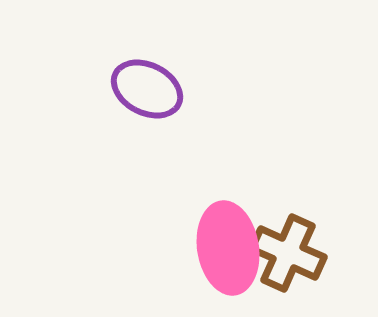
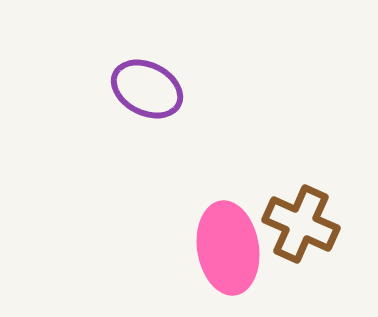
brown cross: moved 13 px right, 29 px up
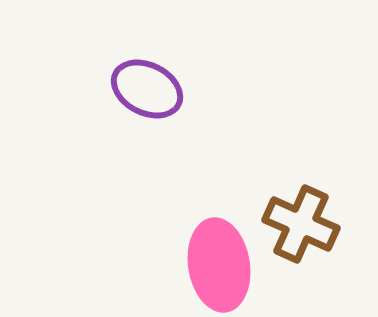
pink ellipse: moved 9 px left, 17 px down
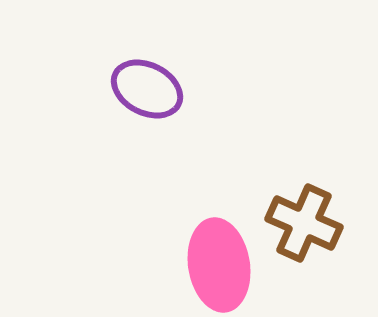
brown cross: moved 3 px right, 1 px up
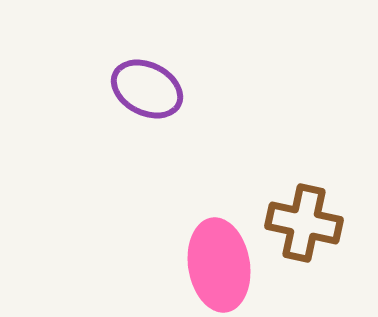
brown cross: rotated 12 degrees counterclockwise
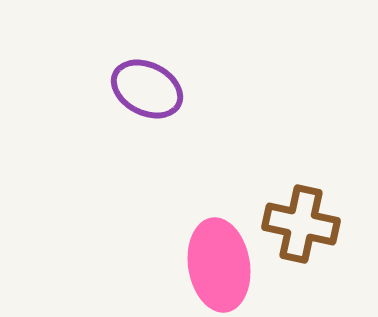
brown cross: moved 3 px left, 1 px down
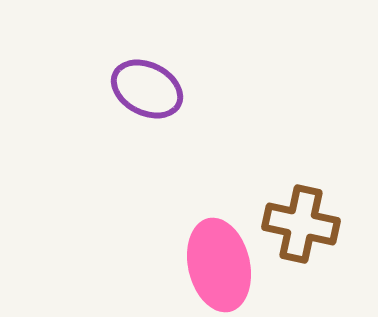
pink ellipse: rotated 4 degrees counterclockwise
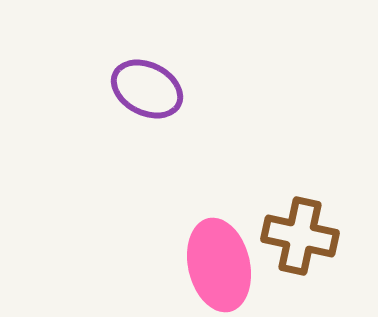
brown cross: moved 1 px left, 12 px down
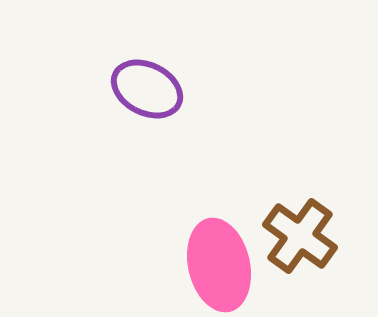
brown cross: rotated 24 degrees clockwise
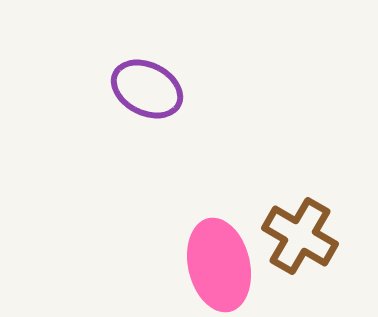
brown cross: rotated 6 degrees counterclockwise
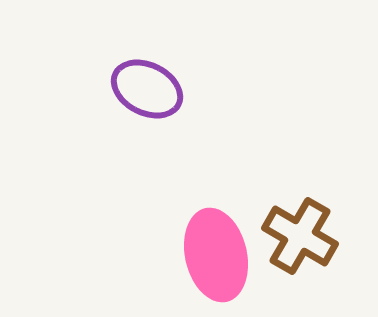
pink ellipse: moved 3 px left, 10 px up
